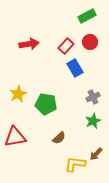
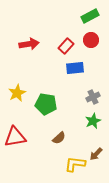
green rectangle: moved 3 px right
red circle: moved 1 px right, 2 px up
blue rectangle: rotated 66 degrees counterclockwise
yellow star: moved 1 px left, 1 px up
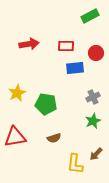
red circle: moved 5 px right, 13 px down
red rectangle: rotated 49 degrees clockwise
brown semicircle: moved 5 px left; rotated 24 degrees clockwise
yellow L-shape: rotated 90 degrees counterclockwise
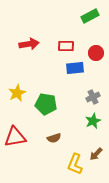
yellow L-shape: rotated 15 degrees clockwise
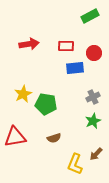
red circle: moved 2 px left
yellow star: moved 6 px right, 1 px down
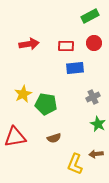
red circle: moved 10 px up
green star: moved 5 px right, 3 px down; rotated 21 degrees counterclockwise
brown arrow: rotated 40 degrees clockwise
